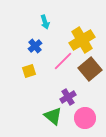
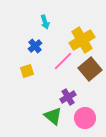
yellow square: moved 2 px left
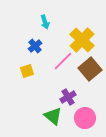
yellow cross: rotated 15 degrees counterclockwise
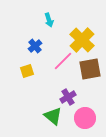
cyan arrow: moved 4 px right, 2 px up
brown square: rotated 30 degrees clockwise
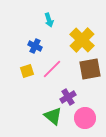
blue cross: rotated 24 degrees counterclockwise
pink line: moved 11 px left, 8 px down
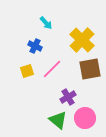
cyan arrow: moved 3 px left, 3 px down; rotated 24 degrees counterclockwise
green triangle: moved 5 px right, 4 px down
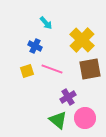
pink line: rotated 65 degrees clockwise
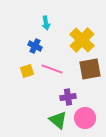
cyan arrow: rotated 32 degrees clockwise
purple cross: rotated 21 degrees clockwise
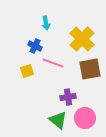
yellow cross: moved 1 px up
pink line: moved 1 px right, 6 px up
